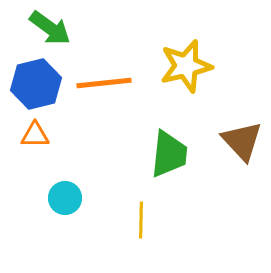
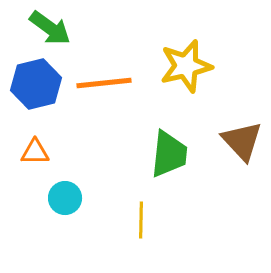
orange triangle: moved 17 px down
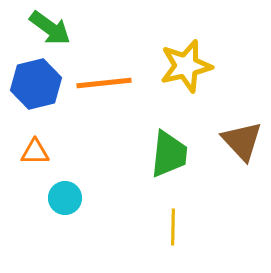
yellow line: moved 32 px right, 7 px down
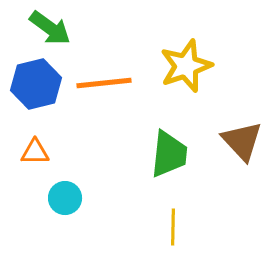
yellow star: rotated 6 degrees counterclockwise
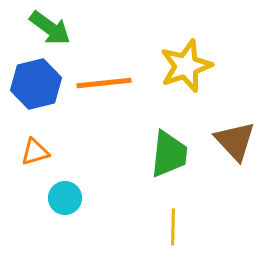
brown triangle: moved 7 px left
orange triangle: rotated 16 degrees counterclockwise
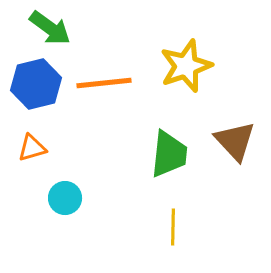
orange triangle: moved 3 px left, 4 px up
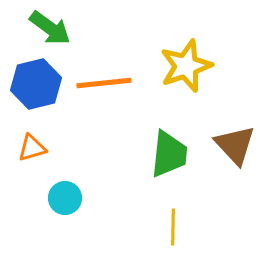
brown triangle: moved 4 px down
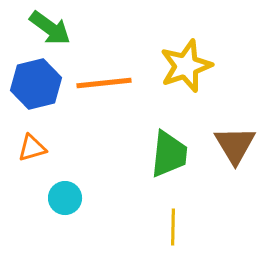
brown triangle: rotated 12 degrees clockwise
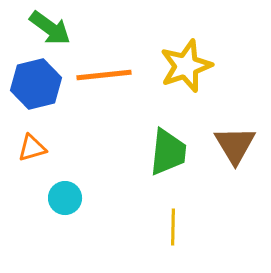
orange line: moved 8 px up
green trapezoid: moved 1 px left, 2 px up
